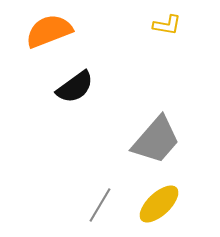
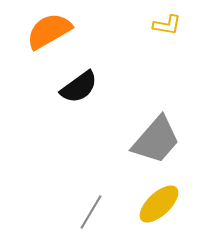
orange semicircle: rotated 9 degrees counterclockwise
black semicircle: moved 4 px right
gray line: moved 9 px left, 7 px down
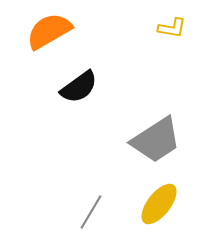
yellow L-shape: moved 5 px right, 3 px down
gray trapezoid: rotated 16 degrees clockwise
yellow ellipse: rotated 9 degrees counterclockwise
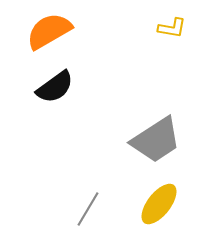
black semicircle: moved 24 px left
gray line: moved 3 px left, 3 px up
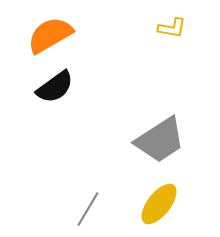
orange semicircle: moved 1 px right, 4 px down
gray trapezoid: moved 4 px right
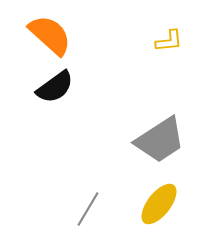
yellow L-shape: moved 3 px left, 13 px down; rotated 16 degrees counterclockwise
orange semicircle: rotated 72 degrees clockwise
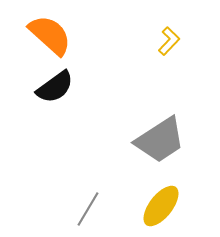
yellow L-shape: rotated 40 degrees counterclockwise
yellow ellipse: moved 2 px right, 2 px down
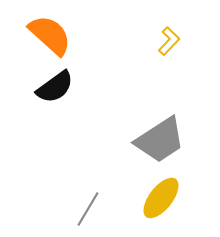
yellow ellipse: moved 8 px up
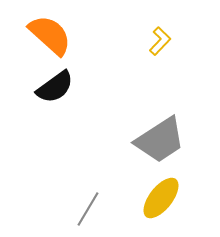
yellow L-shape: moved 9 px left
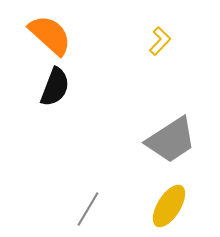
black semicircle: rotated 33 degrees counterclockwise
gray trapezoid: moved 11 px right
yellow ellipse: moved 8 px right, 8 px down; rotated 6 degrees counterclockwise
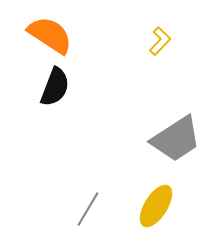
orange semicircle: rotated 9 degrees counterclockwise
gray trapezoid: moved 5 px right, 1 px up
yellow ellipse: moved 13 px left
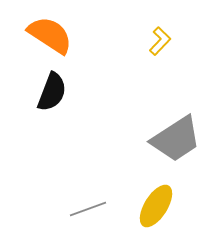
black semicircle: moved 3 px left, 5 px down
gray line: rotated 39 degrees clockwise
